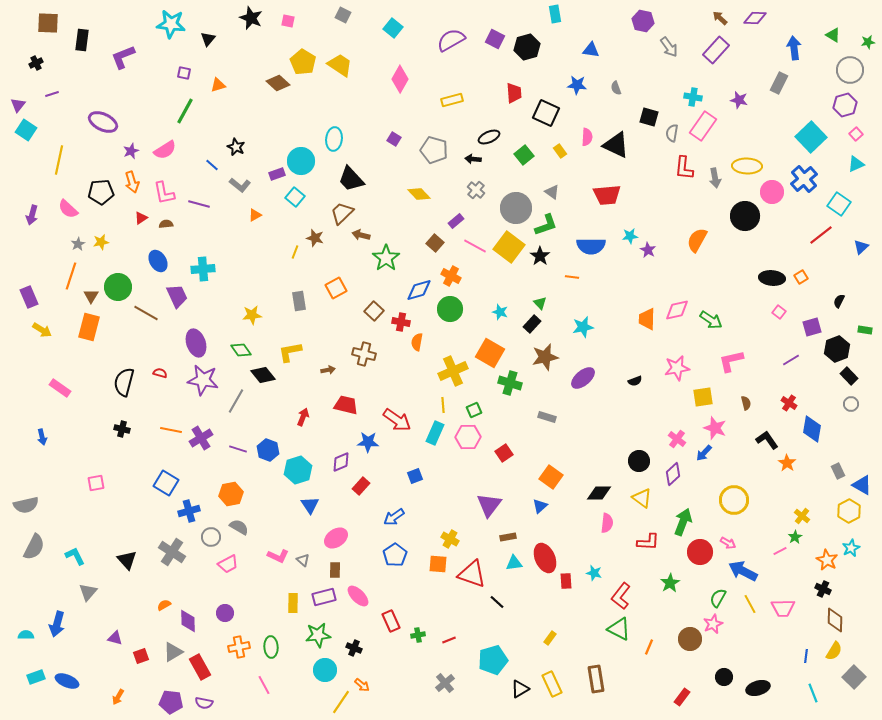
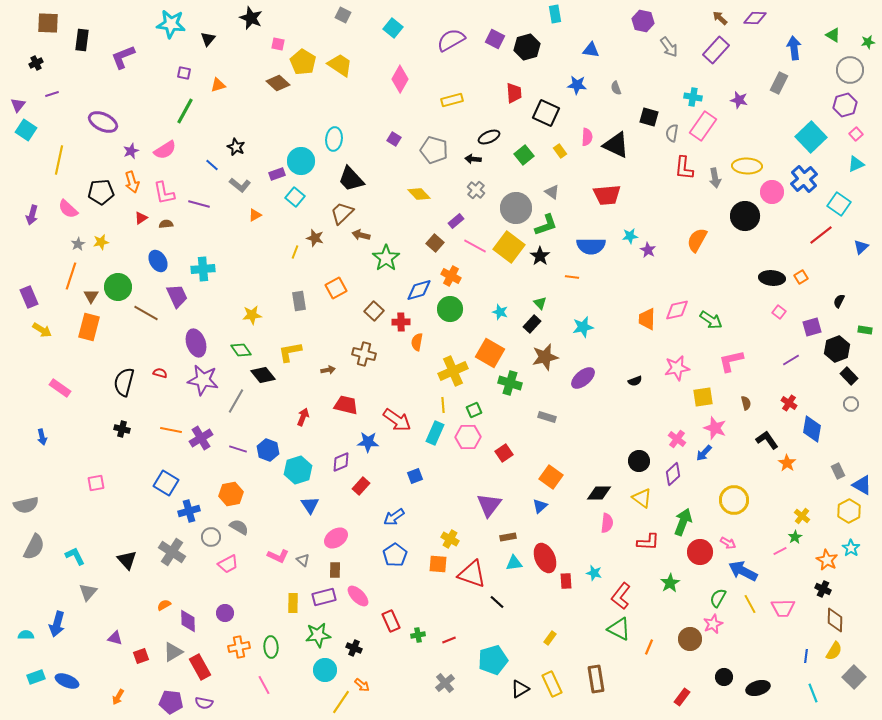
pink square at (288, 21): moved 10 px left, 23 px down
red cross at (401, 322): rotated 12 degrees counterclockwise
cyan star at (851, 548): rotated 12 degrees counterclockwise
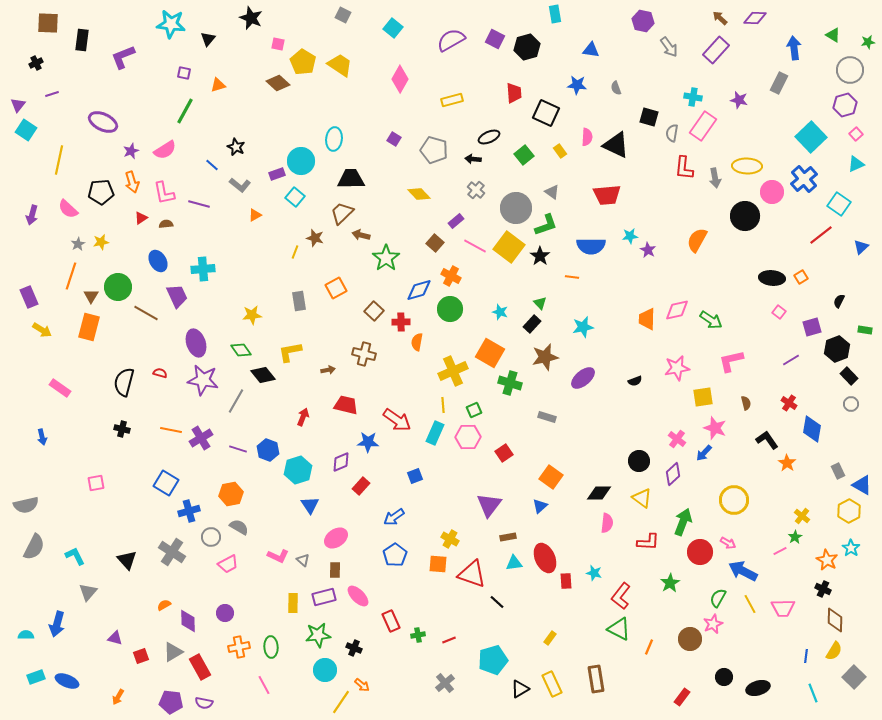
black trapezoid at (351, 179): rotated 132 degrees clockwise
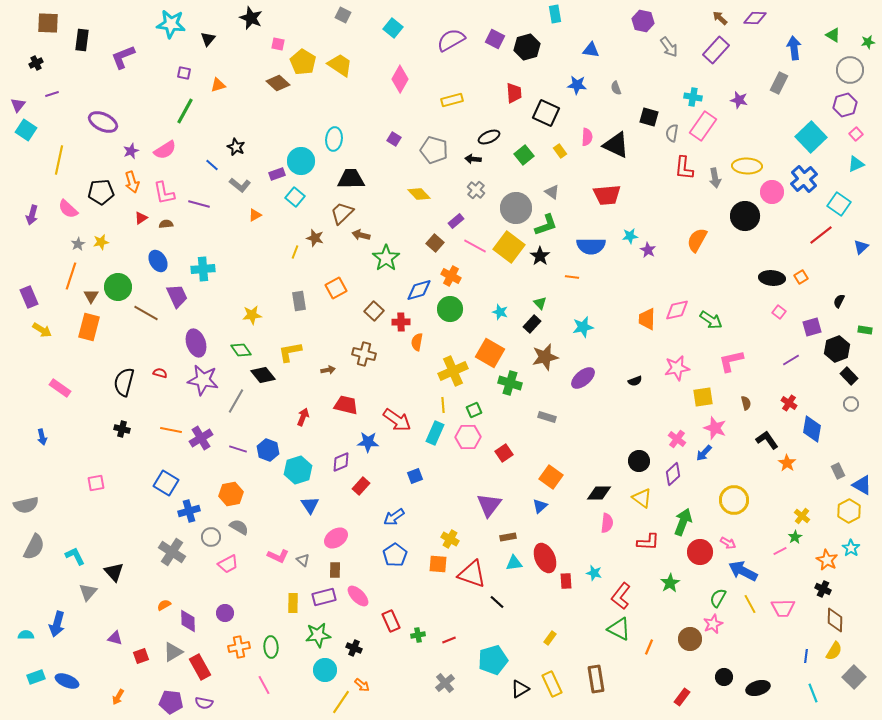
black triangle at (127, 560): moved 13 px left, 12 px down
